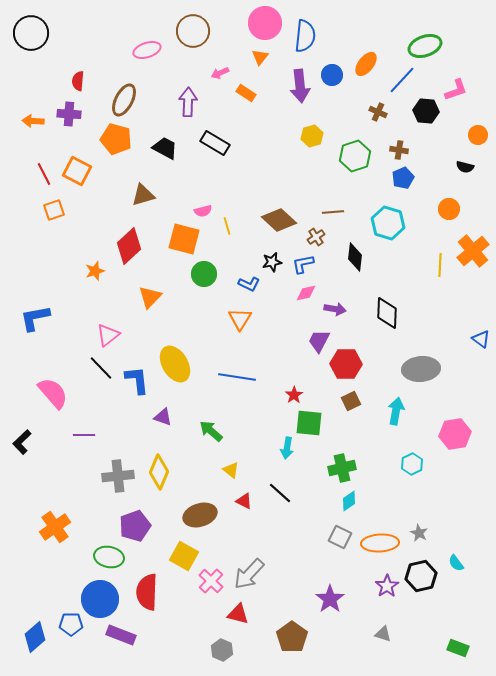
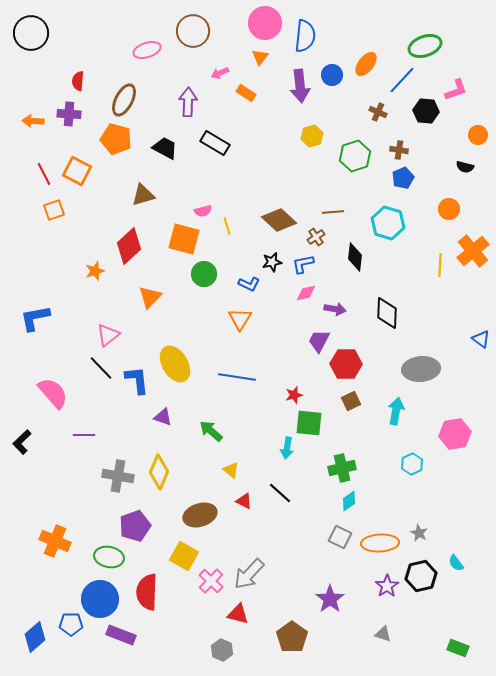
red star at (294, 395): rotated 18 degrees clockwise
gray cross at (118, 476): rotated 16 degrees clockwise
orange cross at (55, 527): moved 14 px down; rotated 32 degrees counterclockwise
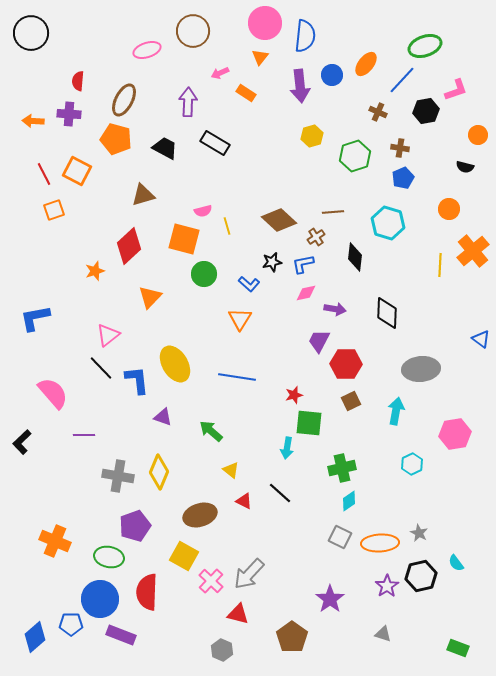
black hexagon at (426, 111): rotated 15 degrees counterclockwise
brown cross at (399, 150): moved 1 px right, 2 px up
blue L-shape at (249, 284): rotated 15 degrees clockwise
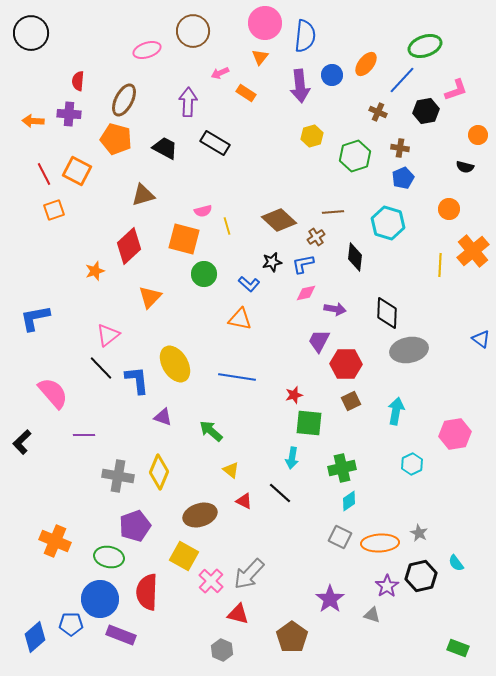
orange triangle at (240, 319): rotated 50 degrees counterclockwise
gray ellipse at (421, 369): moved 12 px left, 19 px up; rotated 6 degrees counterclockwise
cyan arrow at (287, 448): moved 5 px right, 10 px down
gray triangle at (383, 634): moved 11 px left, 19 px up
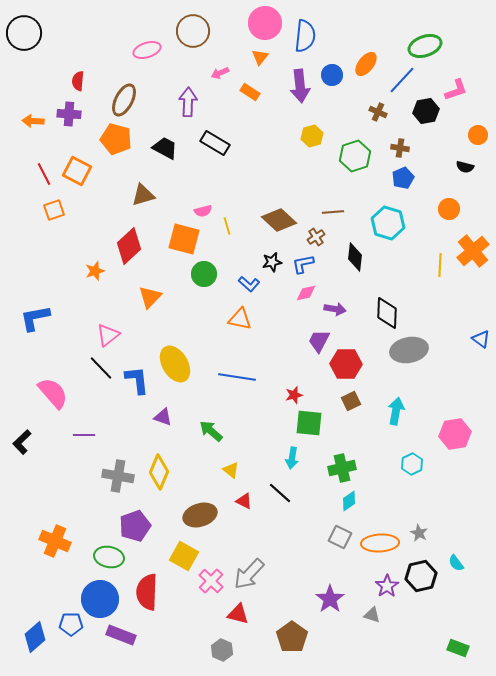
black circle at (31, 33): moved 7 px left
orange rectangle at (246, 93): moved 4 px right, 1 px up
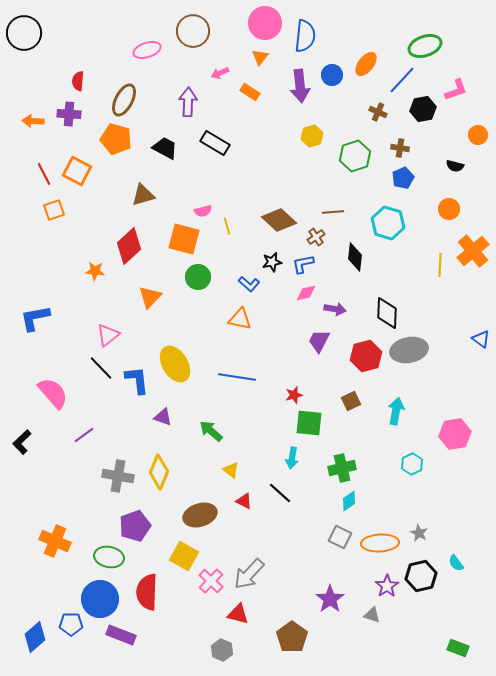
black hexagon at (426, 111): moved 3 px left, 2 px up
black semicircle at (465, 167): moved 10 px left, 1 px up
orange star at (95, 271): rotated 24 degrees clockwise
green circle at (204, 274): moved 6 px left, 3 px down
red hexagon at (346, 364): moved 20 px right, 8 px up; rotated 16 degrees counterclockwise
purple line at (84, 435): rotated 35 degrees counterclockwise
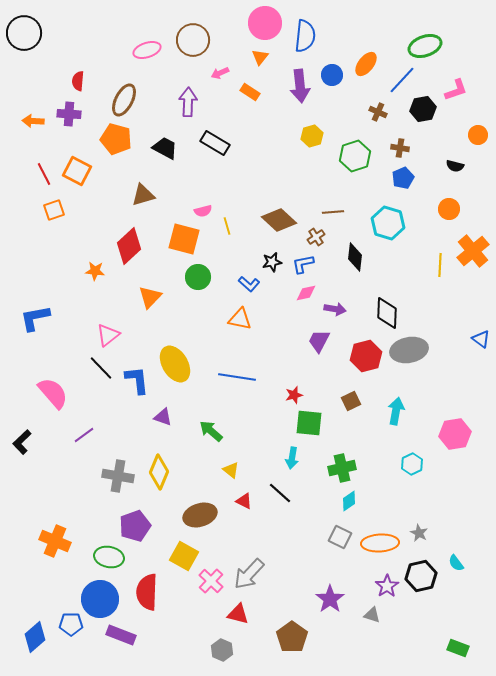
brown circle at (193, 31): moved 9 px down
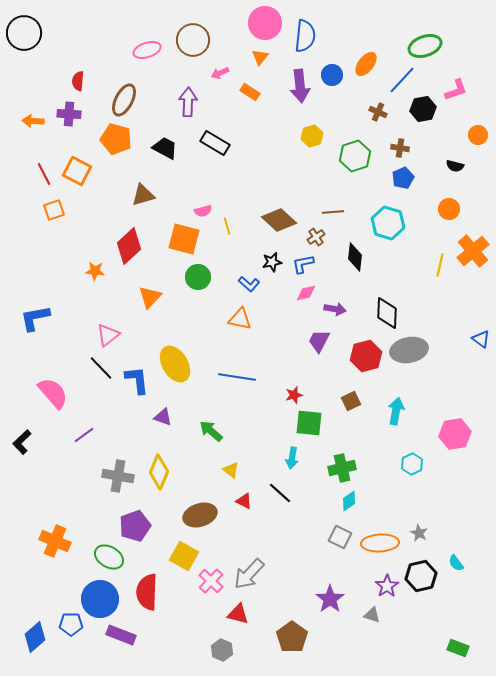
yellow line at (440, 265): rotated 10 degrees clockwise
green ellipse at (109, 557): rotated 20 degrees clockwise
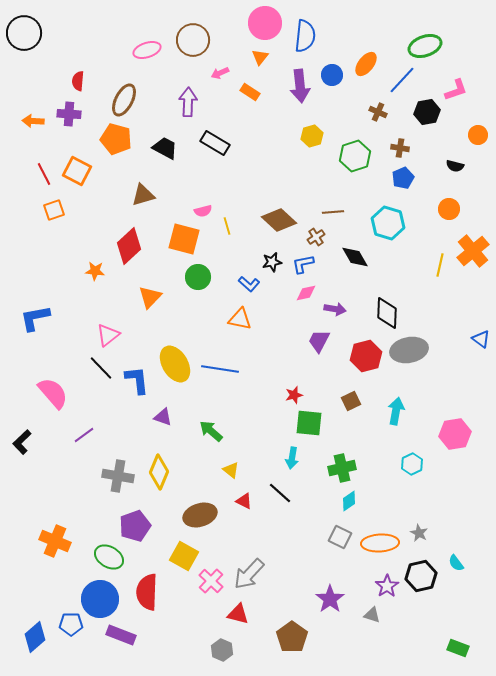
black hexagon at (423, 109): moved 4 px right, 3 px down
black diamond at (355, 257): rotated 36 degrees counterclockwise
blue line at (237, 377): moved 17 px left, 8 px up
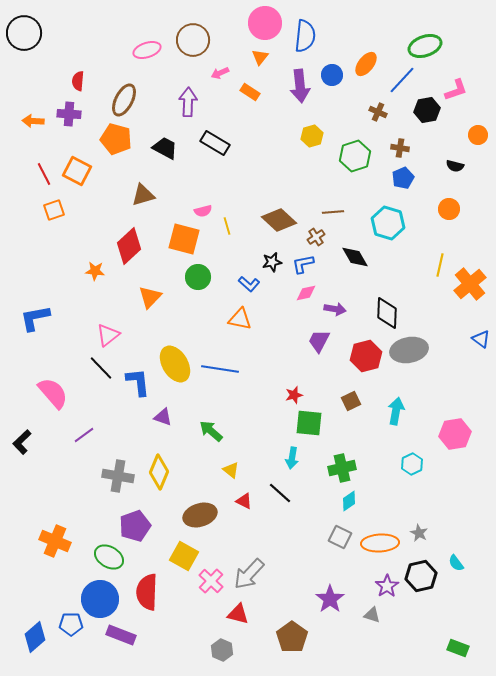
black hexagon at (427, 112): moved 2 px up
orange cross at (473, 251): moved 3 px left, 33 px down
blue L-shape at (137, 380): moved 1 px right, 2 px down
